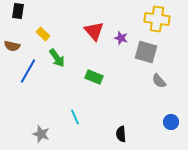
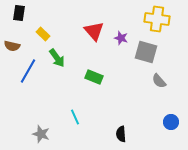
black rectangle: moved 1 px right, 2 px down
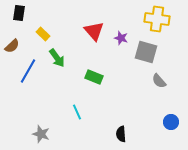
brown semicircle: rotated 56 degrees counterclockwise
cyan line: moved 2 px right, 5 px up
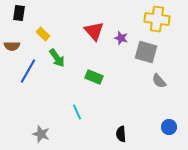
brown semicircle: rotated 42 degrees clockwise
blue circle: moved 2 px left, 5 px down
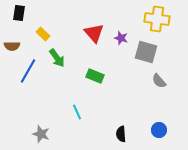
red triangle: moved 2 px down
green rectangle: moved 1 px right, 1 px up
blue circle: moved 10 px left, 3 px down
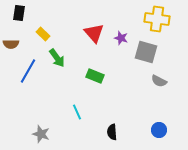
brown semicircle: moved 1 px left, 2 px up
gray semicircle: rotated 21 degrees counterclockwise
black semicircle: moved 9 px left, 2 px up
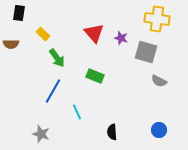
blue line: moved 25 px right, 20 px down
